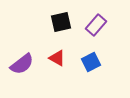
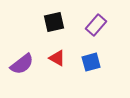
black square: moved 7 px left
blue square: rotated 12 degrees clockwise
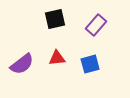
black square: moved 1 px right, 3 px up
red triangle: rotated 36 degrees counterclockwise
blue square: moved 1 px left, 2 px down
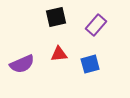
black square: moved 1 px right, 2 px up
red triangle: moved 2 px right, 4 px up
purple semicircle: rotated 15 degrees clockwise
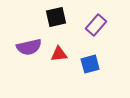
purple semicircle: moved 7 px right, 17 px up; rotated 10 degrees clockwise
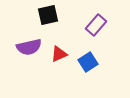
black square: moved 8 px left, 2 px up
red triangle: rotated 18 degrees counterclockwise
blue square: moved 2 px left, 2 px up; rotated 18 degrees counterclockwise
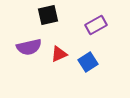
purple rectangle: rotated 20 degrees clockwise
